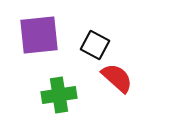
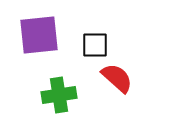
black square: rotated 28 degrees counterclockwise
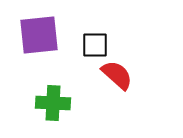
red semicircle: moved 3 px up
green cross: moved 6 px left, 8 px down; rotated 12 degrees clockwise
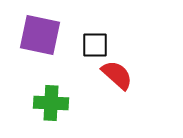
purple square: moved 1 px right; rotated 18 degrees clockwise
green cross: moved 2 px left
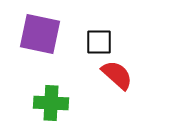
purple square: moved 1 px up
black square: moved 4 px right, 3 px up
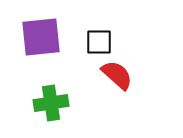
purple square: moved 1 px right, 3 px down; rotated 18 degrees counterclockwise
green cross: rotated 12 degrees counterclockwise
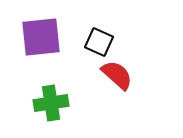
black square: rotated 24 degrees clockwise
